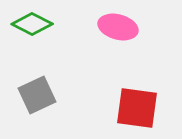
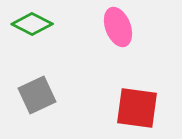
pink ellipse: rotated 54 degrees clockwise
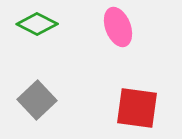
green diamond: moved 5 px right
gray square: moved 5 px down; rotated 18 degrees counterclockwise
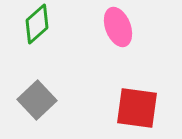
green diamond: rotated 69 degrees counterclockwise
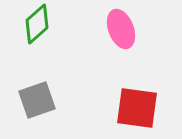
pink ellipse: moved 3 px right, 2 px down
gray square: rotated 24 degrees clockwise
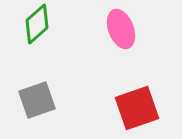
red square: rotated 27 degrees counterclockwise
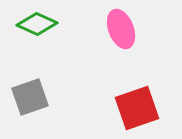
green diamond: rotated 66 degrees clockwise
gray square: moved 7 px left, 3 px up
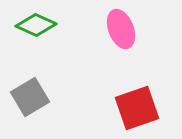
green diamond: moved 1 px left, 1 px down
gray square: rotated 12 degrees counterclockwise
